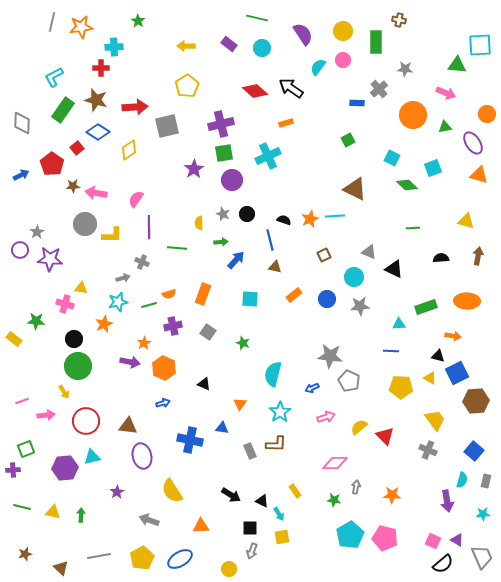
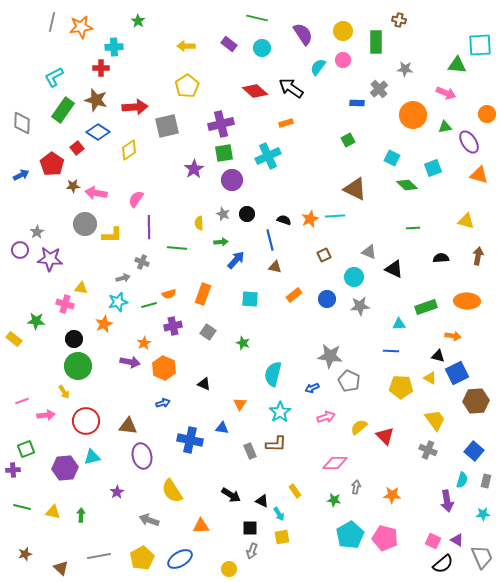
purple ellipse at (473, 143): moved 4 px left, 1 px up
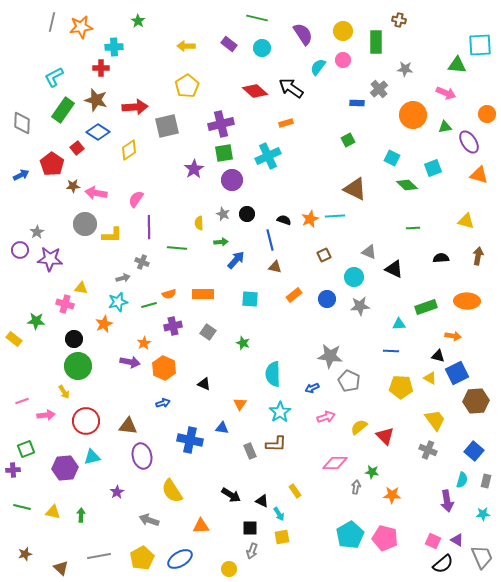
orange rectangle at (203, 294): rotated 70 degrees clockwise
cyan semicircle at (273, 374): rotated 15 degrees counterclockwise
green star at (334, 500): moved 38 px right, 28 px up
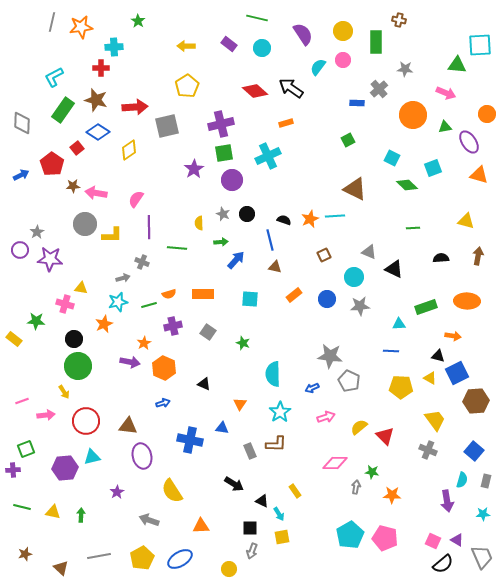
black arrow at (231, 495): moved 3 px right, 11 px up
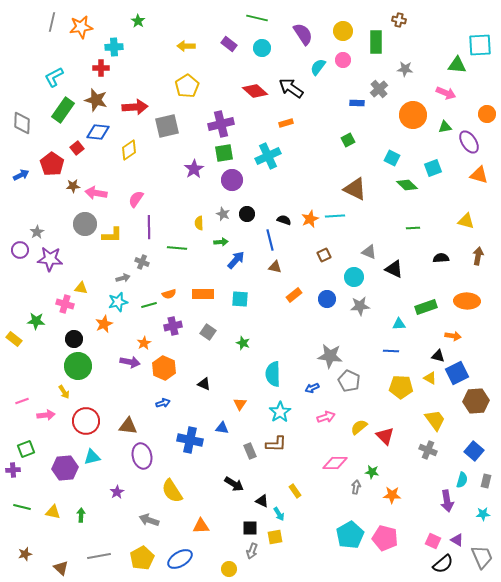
blue diamond at (98, 132): rotated 25 degrees counterclockwise
cyan square at (250, 299): moved 10 px left
yellow square at (282, 537): moved 7 px left
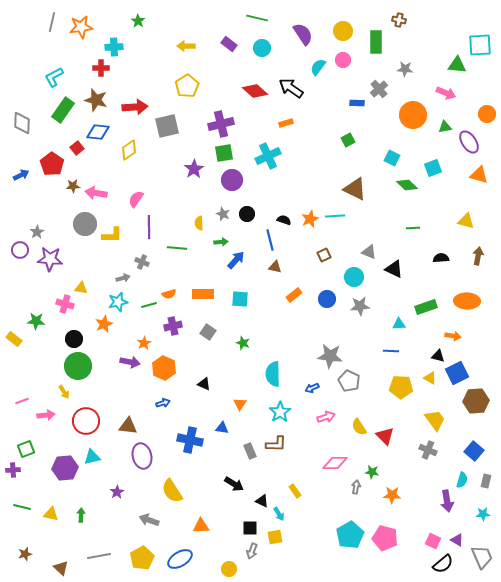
yellow semicircle at (359, 427): rotated 84 degrees counterclockwise
yellow triangle at (53, 512): moved 2 px left, 2 px down
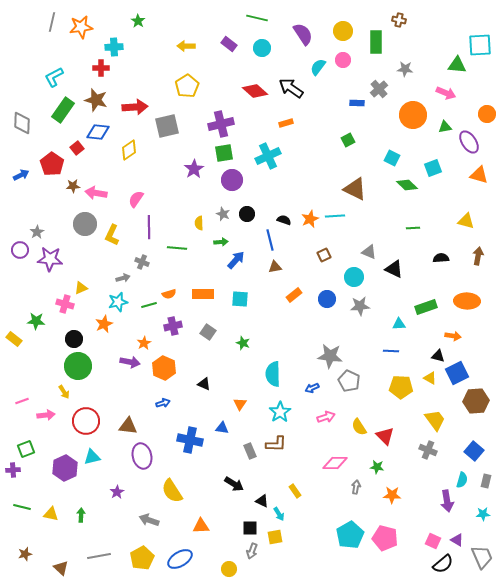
yellow L-shape at (112, 235): rotated 115 degrees clockwise
brown triangle at (275, 267): rotated 24 degrees counterclockwise
yellow triangle at (81, 288): rotated 32 degrees counterclockwise
purple hexagon at (65, 468): rotated 20 degrees counterclockwise
green star at (372, 472): moved 5 px right, 5 px up
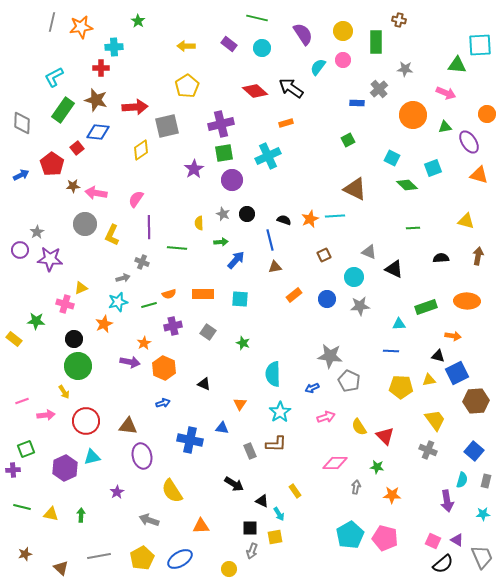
yellow diamond at (129, 150): moved 12 px right
yellow triangle at (430, 378): moved 1 px left, 2 px down; rotated 40 degrees counterclockwise
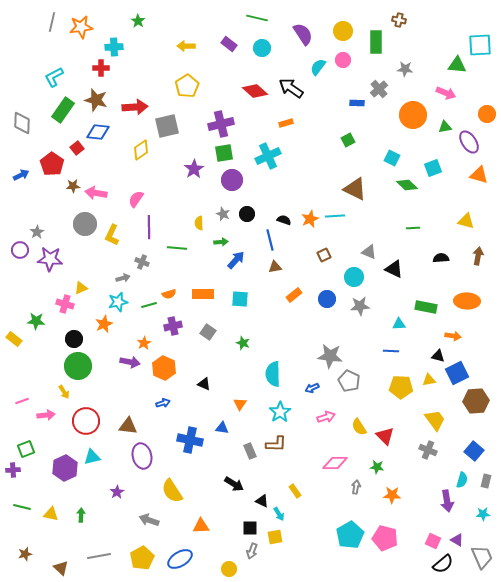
green rectangle at (426, 307): rotated 30 degrees clockwise
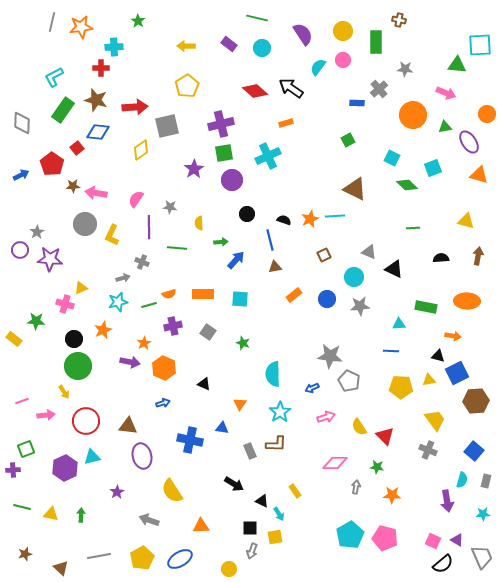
gray star at (223, 214): moved 53 px left, 7 px up; rotated 16 degrees counterclockwise
orange star at (104, 324): moved 1 px left, 6 px down
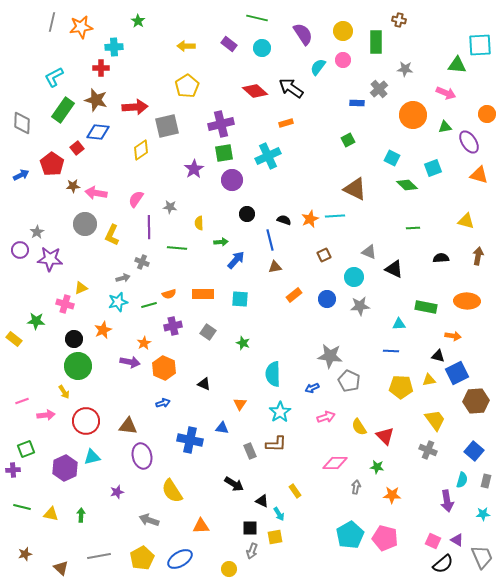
purple star at (117, 492): rotated 16 degrees clockwise
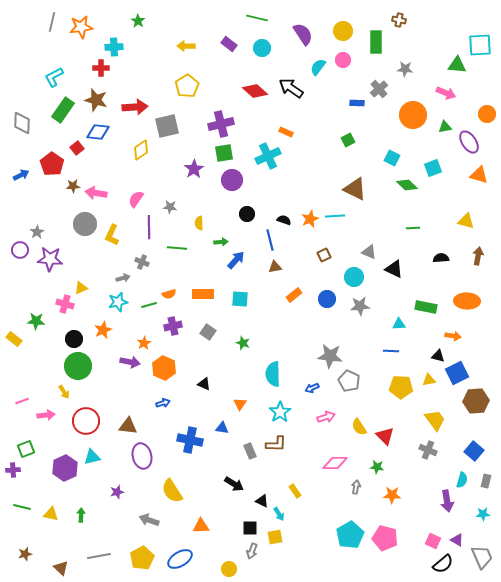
orange rectangle at (286, 123): moved 9 px down; rotated 40 degrees clockwise
